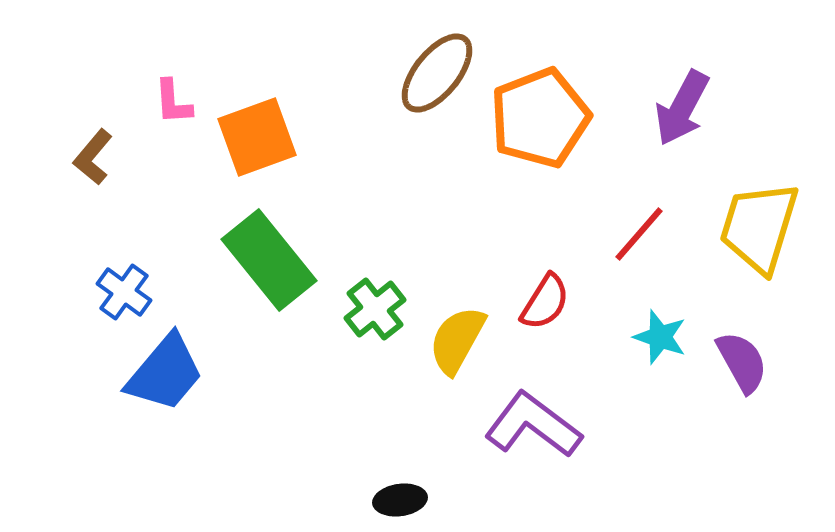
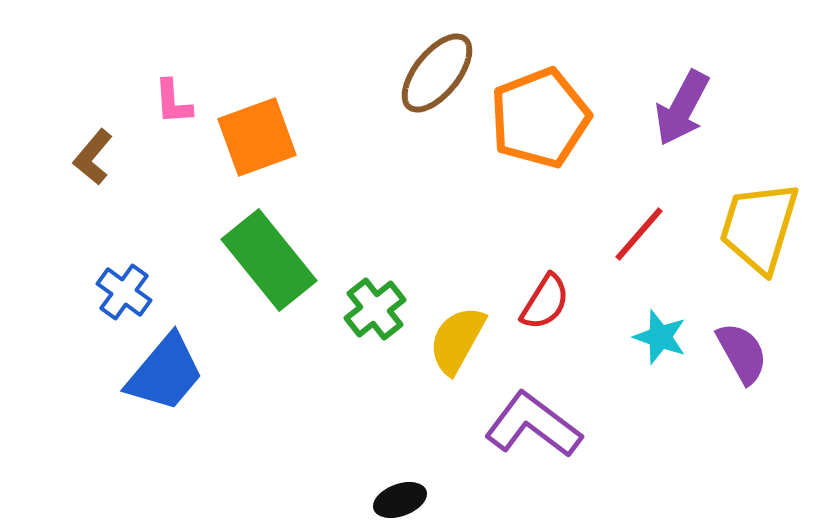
purple semicircle: moved 9 px up
black ellipse: rotated 12 degrees counterclockwise
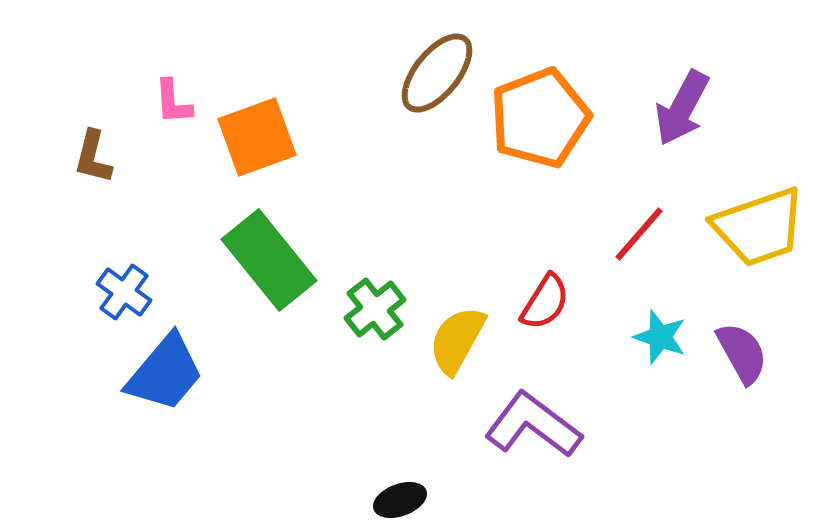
brown L-shape: rotated 26 degrees counterclockwise
yellow trapezoid: rotated 126 degrees counterclockwise
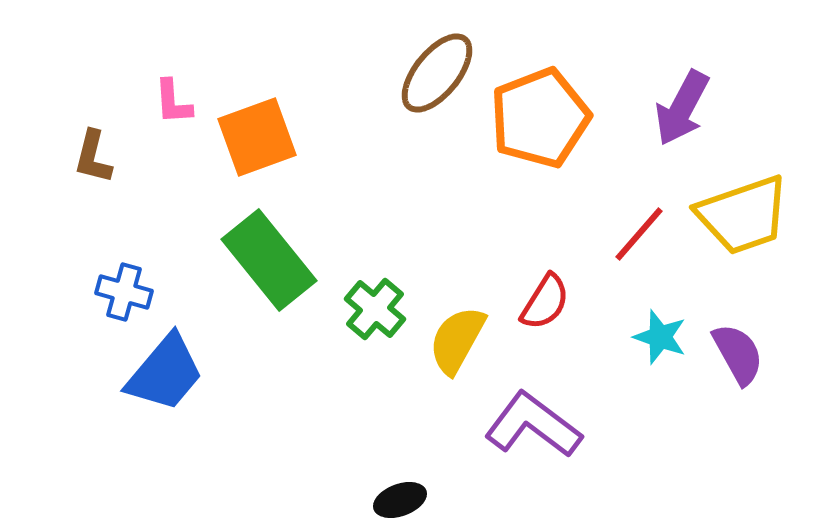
yellow trapezoid: moved 16 px left, 12 px up
blue cross: rotated 20 degrees counterclockwise
green cross: rotated 12 degrees counterclockwise
purple semicircle: moved 4 px left, 1 px down
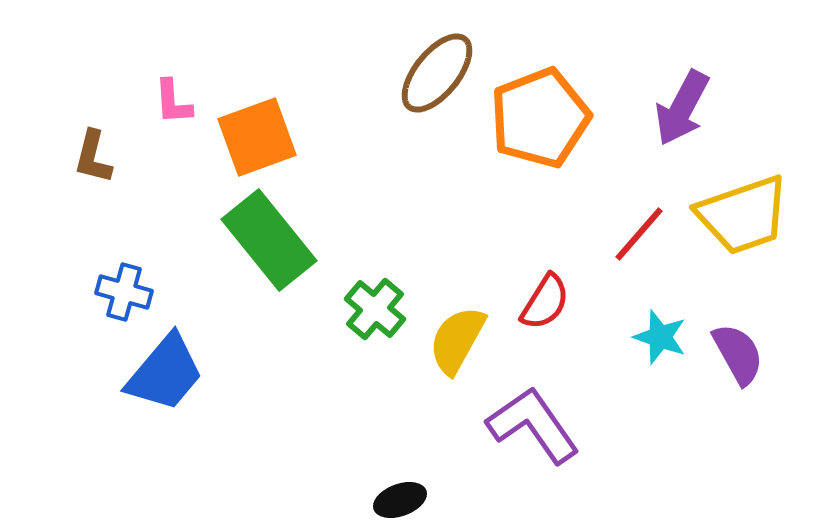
green rectangle: moved 20 px up
purple L-shape: rotated 18 degrees clockwise
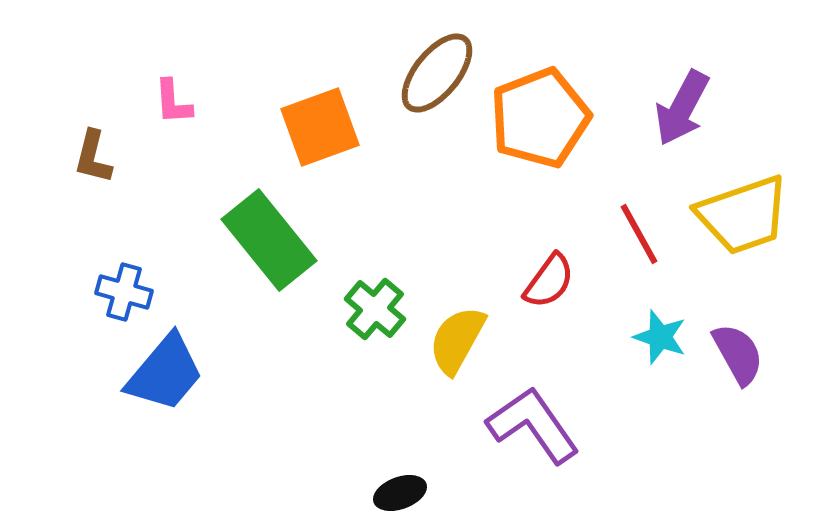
orange square: moved 63 px right, 10 px up
red line: rotated 70 degrees counterclockwise
red semicircle: moved 4 px right, 21 px up; rotated 4 degrees clockwise
black ellipse: moved 7 px up
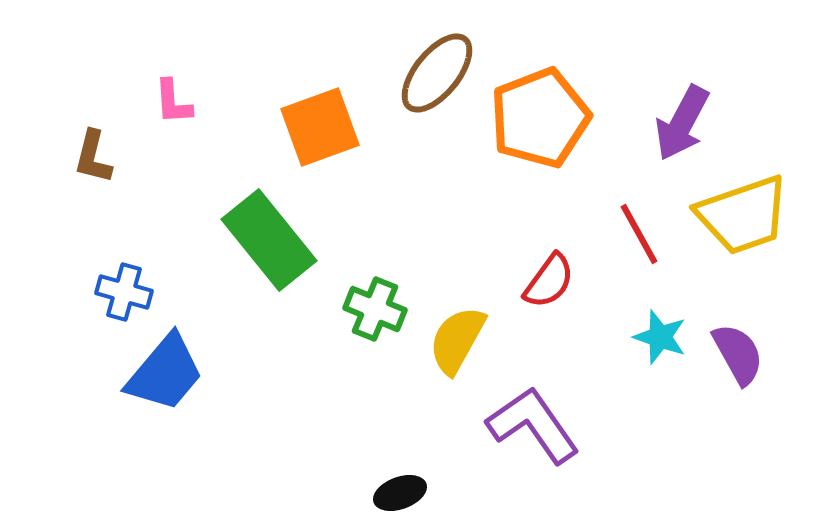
purple arrow: moved 15 px down
green cross: rotated 18 degrees counterclockwise
